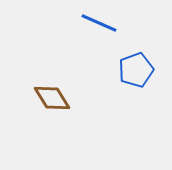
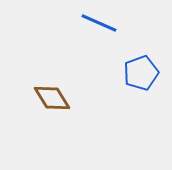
blue pentagon: moved 5 px right, 3 px down
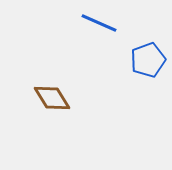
blue pentagon: moved 7 px right, 13 px up
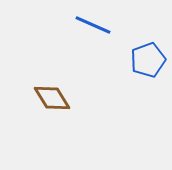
blue line: moved 6 px left, 2 px down
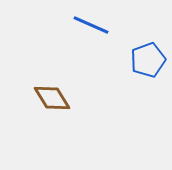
blue line: moved 2 px left
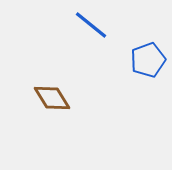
blue line: rotated 15 degrees clockwise
